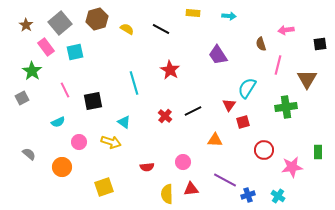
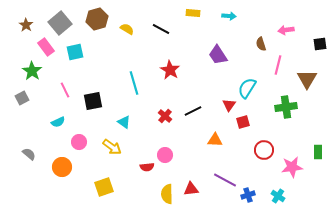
yellow arrow at (111, 142): moved 1 px right, 5 px down; rotated 18 degrees clockwise
pink circle at (183, 162): moved 18 px left, 7 px up
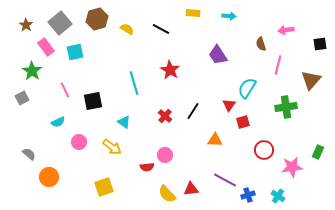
brown triangle at (307, 79): moved 4 px right, 1 px down; rotated 10 degrees clockwise
black line at (193, 111): rotated 30 degrees counterclockwise
green rectangle at (318, 152): rotated 24 degrees clockwise
orange circle at (62, 167): moved 13 px left, 10 px down
yellow semicircle at (167, 194): rotated 42 degrees counterclockwise
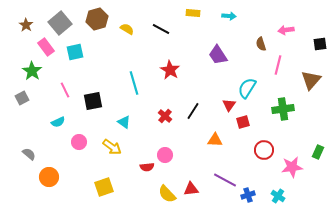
green cross at (286, 107): moved 3 px left, 2 px down
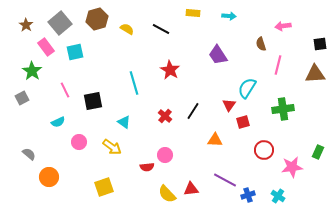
pink arrow at (286, 30): moved 3 px left, 4 px up
brown triangle at (311, 80): moved 4 px right, 6 px up; rotated 45 degrees clockwise
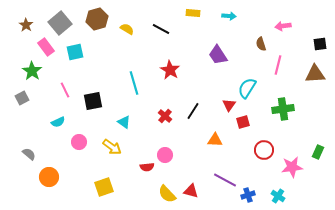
red triangle at (191, 189): moved 2 px down; rotated 21 degrees clockwise
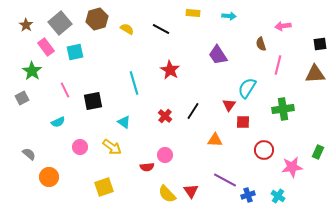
red square at (243, 122): rotated 16 degrees clockwise
pink circle at (79, 142): moved 1 px right, 5 px down
red triangle at (191, 191): rotated 42 degrees clockwise
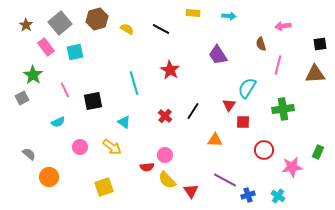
green star at (32, 71): moved 1 px right, 4 px down
yellow semicircle at (167, 194): moved 14 px up
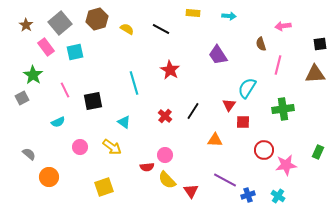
pink star at (292, 167): moved 6 px left, 2 px up
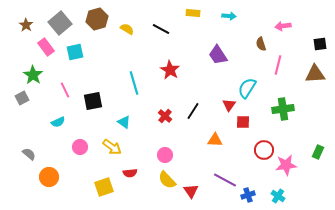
red semicircle at (147, 167): moved 17 px left, 6 px down
